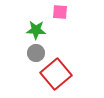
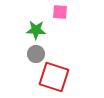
gray circle: moved 1 px down
red square: moved 2 px left, 3 px down; rotated 32 degrees counterclockwise
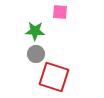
green star: moved 1 px left, 1 px down
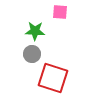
gray circle: moved 4 px left
red square: moved 1 px left, 1 px down
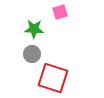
pink square: rotated 21 degrees counterclockwise
green star: moved 1 px left, 2 px up
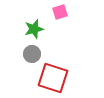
green star: rotated 18 degrees counterclockwise
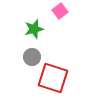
pink square: moved 1 px up; rotated 21 degrees counterclockwise
gray circle: moved 3 px down
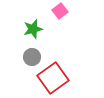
green star: moved 1 px left
red square: rotated 36 degrees clockwise
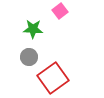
green star: rotated 18 degrees clockwise
gray circle: moved 3 px left
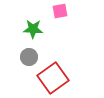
pink square: rotated 28 degrees clockwise
